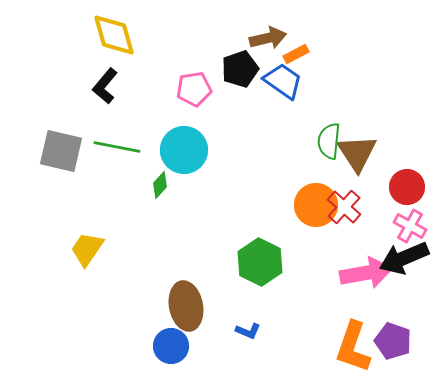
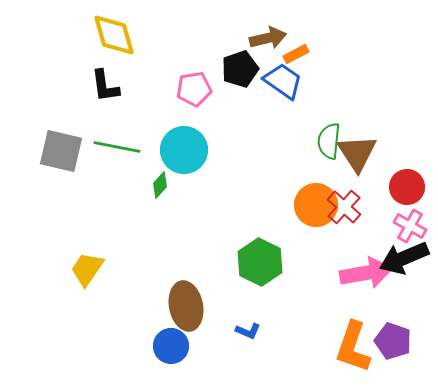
black L-shape: rotated 48 degrees counterclockwise
yellow trapezoid: moved 20 px down
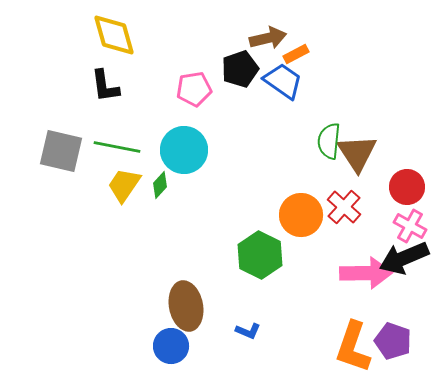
orange circle: moved 15 px left, 10 px down
green hexagon: moved 7 px up
yellow trapezoid: moved 37 px right, 84 px up
pink arrow: rotated 9 degrees clockwise
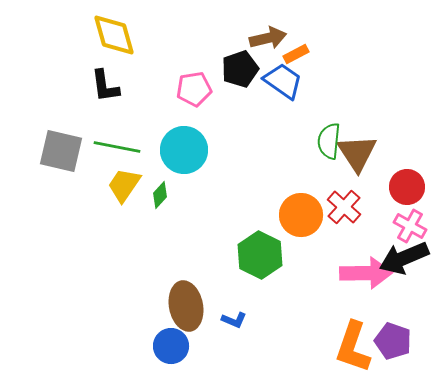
green diamond: moved 10 px down
blue L-shape: moved 14 px left, 11 px up
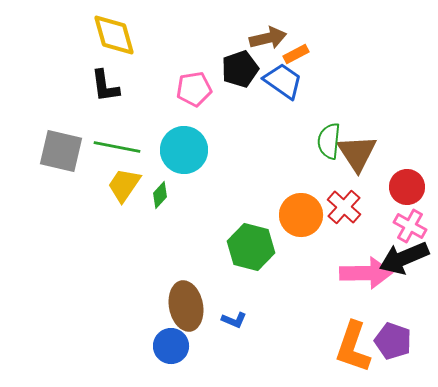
green hexagon: moved 9 px left, 8 px up; rotated 12 degrees counterclockwise
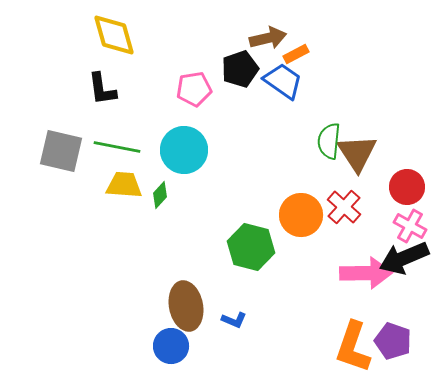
black L-shape: moved 3 px left, 3 px down
yellow trapezoid: rotated 60 degrees clockwise
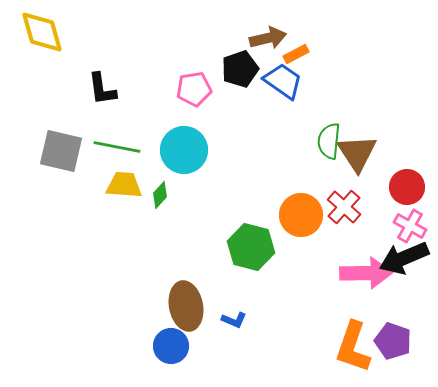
yellow diamond: moved 72 px left, 3 px up
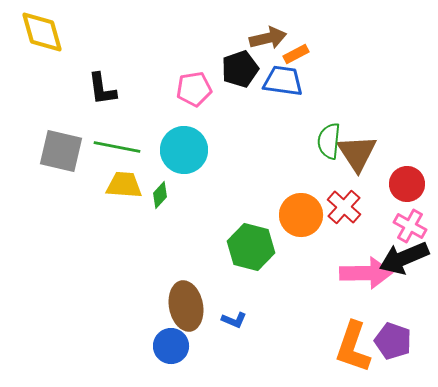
blue trapezoid: rotated 27 degrees counterclockwise
red circle: moved 3 px up
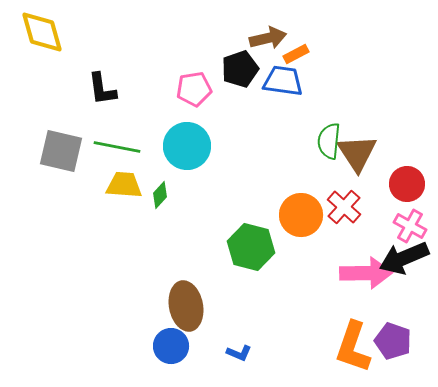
cyan circle: moved 3 px right, 4 px up
blue L-shape: moved 5 px right, 33 px down
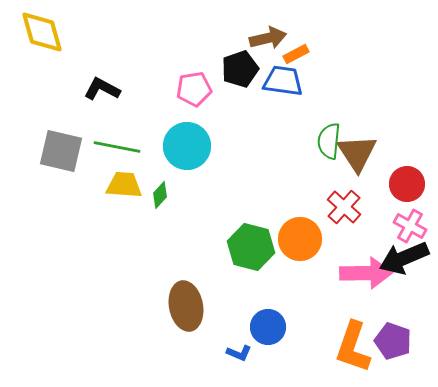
black L-shape: rotated 126 degrees clockwise
orange circle: moved 1 px left, 24 px down
blue circle: moved 97 px right, 19 px up
